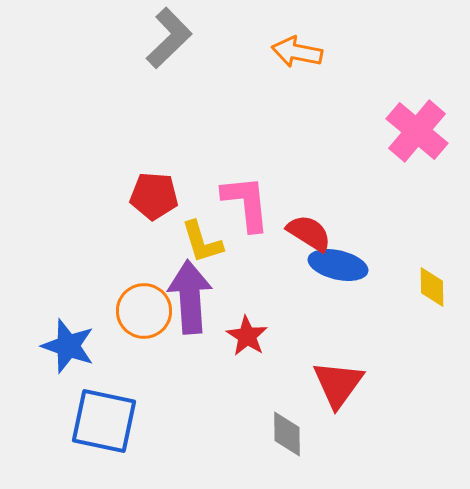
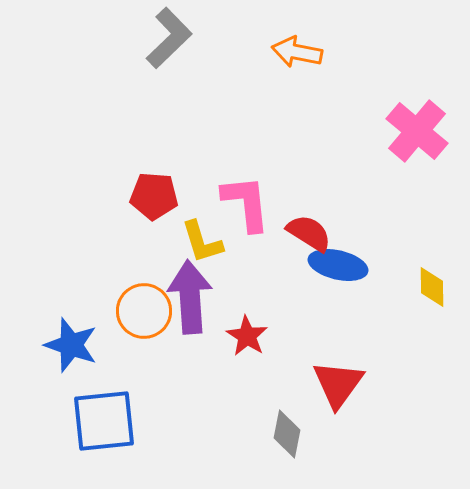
blue star: moved 3 px right, 1 px up
blue square: rotated 18 degrees counterclockwise
gray diamond: rotated 12 degrees clockwise
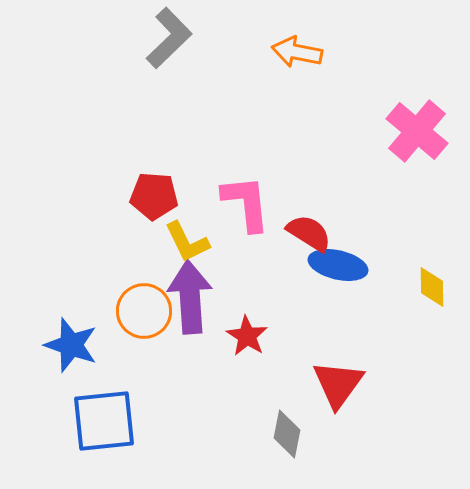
yellow L-shape: moved 15 px left; rotated 9 degrees counterclockwise
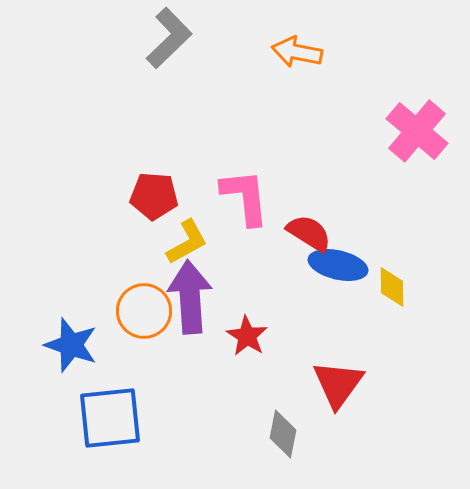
pink L-shape: moved 1 px left, 6 px up
yellow L-shape: rotated 93 degrees counterclockwise
yellow diamond: moved 40 px left
blue square: moved 6 px right, 3 px up
gray diamond: moved 4 px left
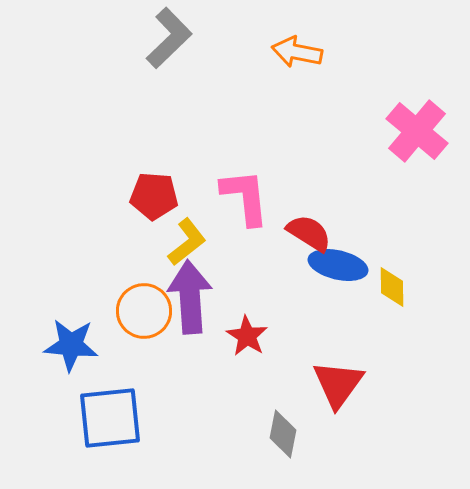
yellow L-shape: rotated 9 degrees counterclockwise
blue star: rotated 14 degrees counterclockwise
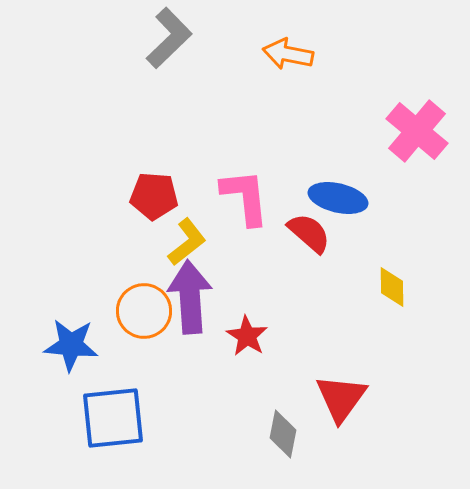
orange arrow: moved 9 px left, 2 px down
red semicircle: rotated 9 degrees clockwise
blue ellipse: moved 67 px up
red triangle: moved 3 px right, 14 px down
blue square: moved 3 px right
